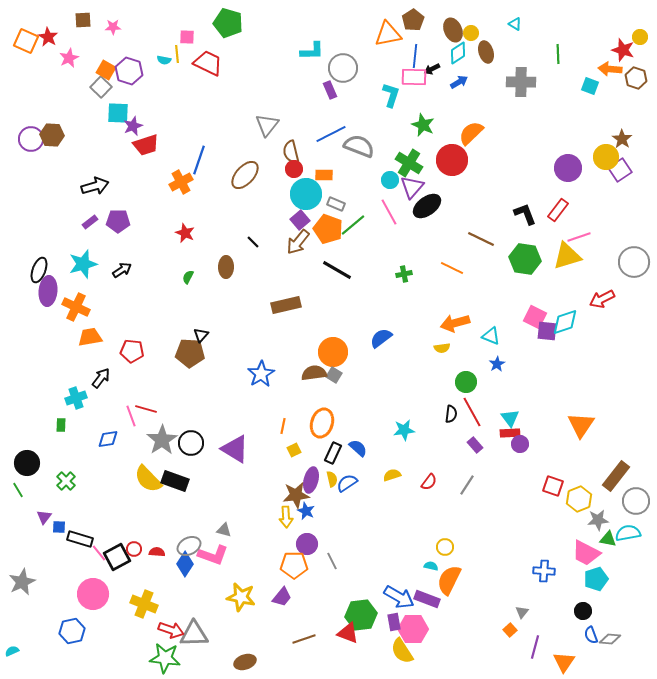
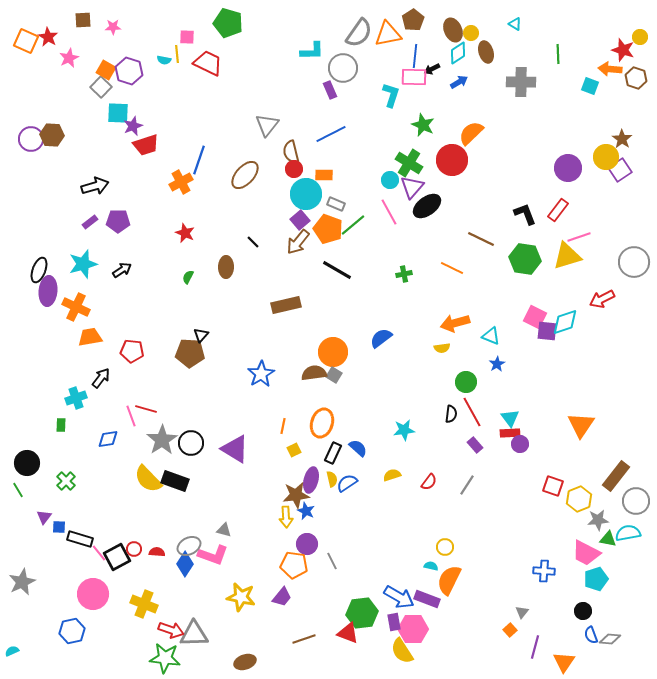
gray semicircle at (359, 146): moved 113 px up; rotated 104 degrees clockwise
orange pentagon at (294, 565): rotated 8 degrees clockwise
green hexagon at (361, 615): moved 1 px right, 2 px up
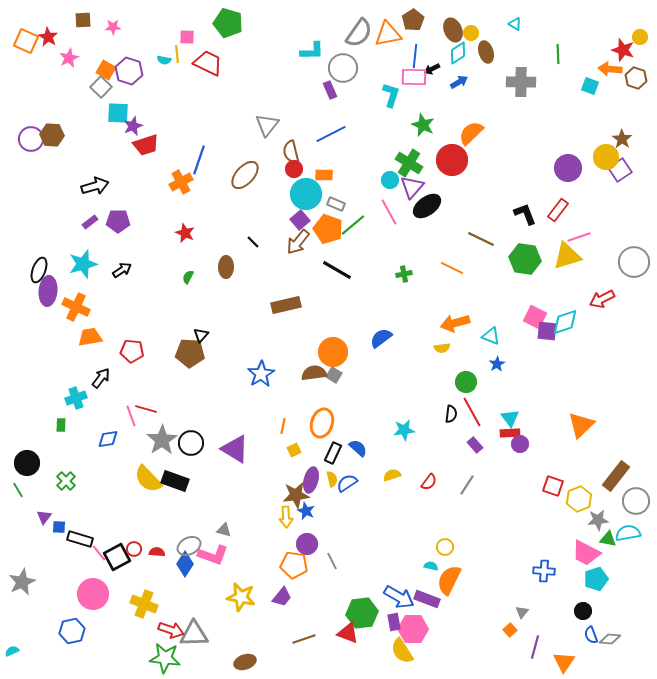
orange triangle at (581, 425): rotated 12 degrees clockwise
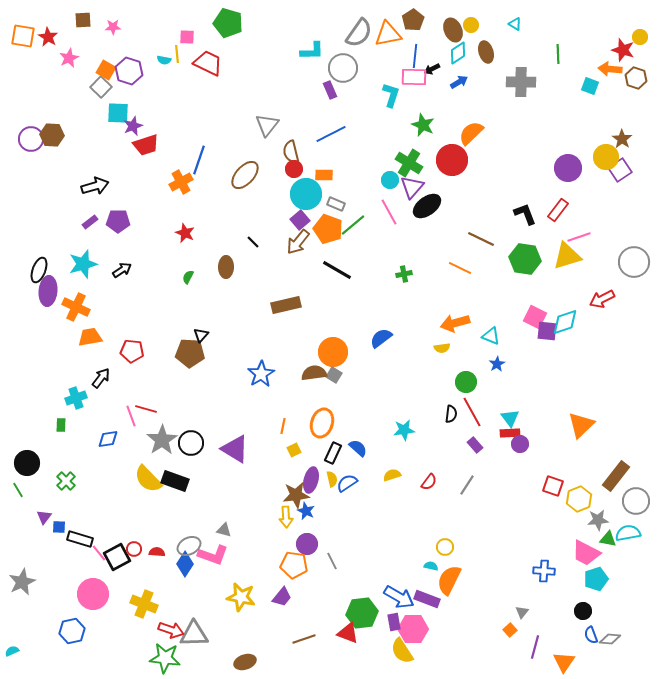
yellow circle at (471, 33): moved 8 px up
orange square at (26, 41): moved 3 px left, 5 px up; rotated 15 degrees counterclockwise
orange line at (452, 268): moved 8 px right
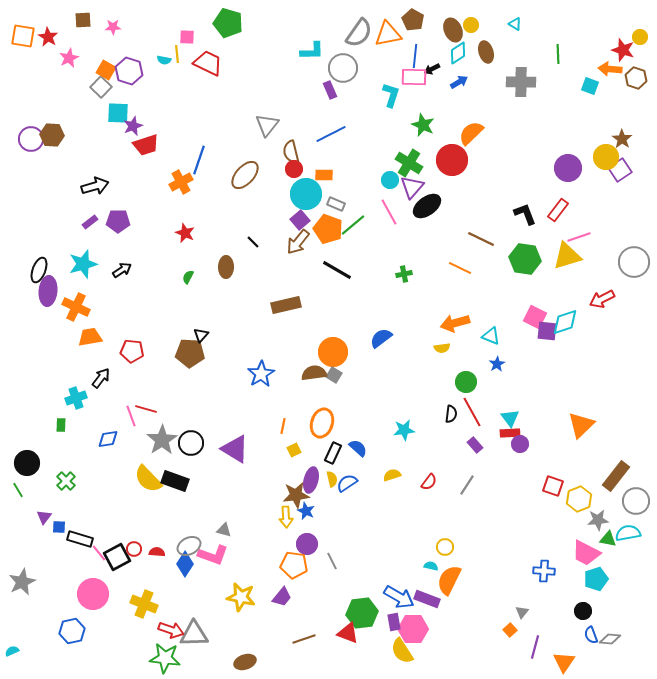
brown pentagon at (413, 20): rotated 10 degrees counterclockwise
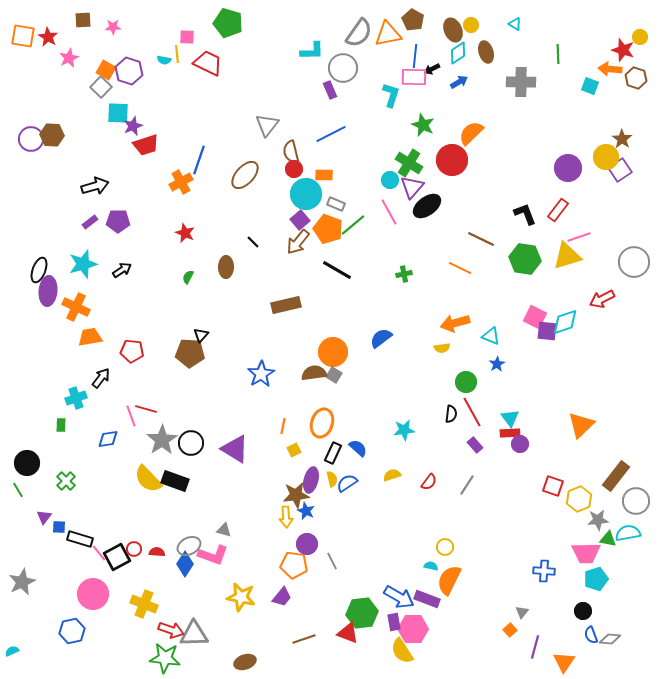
pink trapezoid at (586, 553): rotated 28 degrees counterclockwise
